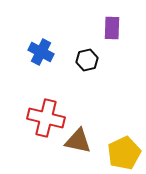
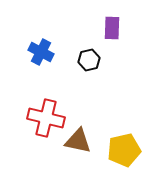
black hexagon: moved 2 px right
yellow pentagon: moved 3 px up; rotated 12 degrees clockwise
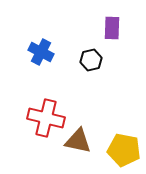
black hexagon: moved 2 px right
yellow pentagon: rotated 24 degrees clockwise
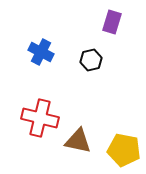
purple rectangle: moved 6 px up; rotated 15 degrees clockwise
red cross: moved 6 px left
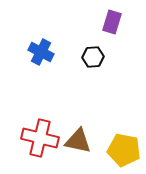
black hexagon: moved 2 px right, 3 px up; rotated 10 degrees clockwise
red cross: moved 20 px down
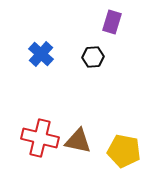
blue cross: moved 2 px down; rotated 15 degrees clockwise
yellow pentagon: moved 1 px down
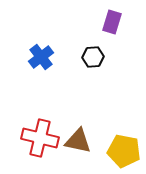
blue cross: moved 3 px down; rotated 10 degrees clockwise
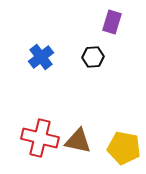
yellow pentagon: moved 3 px up
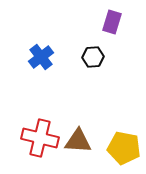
brown triangle: rotated 8 degrees counterclockwise
